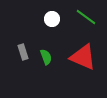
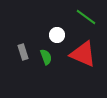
white circle: moved 5 px right, 16 px down
red triangle: moved 3 px up
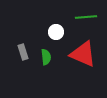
green line: rotated 40 degrees counterclockwise
white circle: moved 1 px left, 3 px up
green semicircle: rotated 14 degrees clockwise
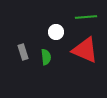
red triangle: moved 2 px right, 4 px up
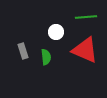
gray rectangle: moved 1 px up
